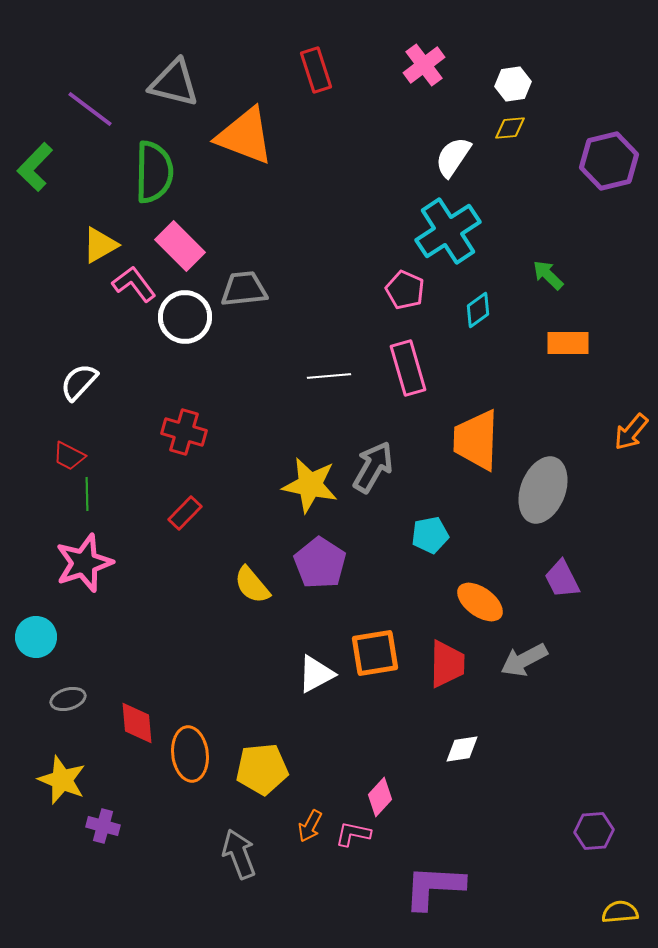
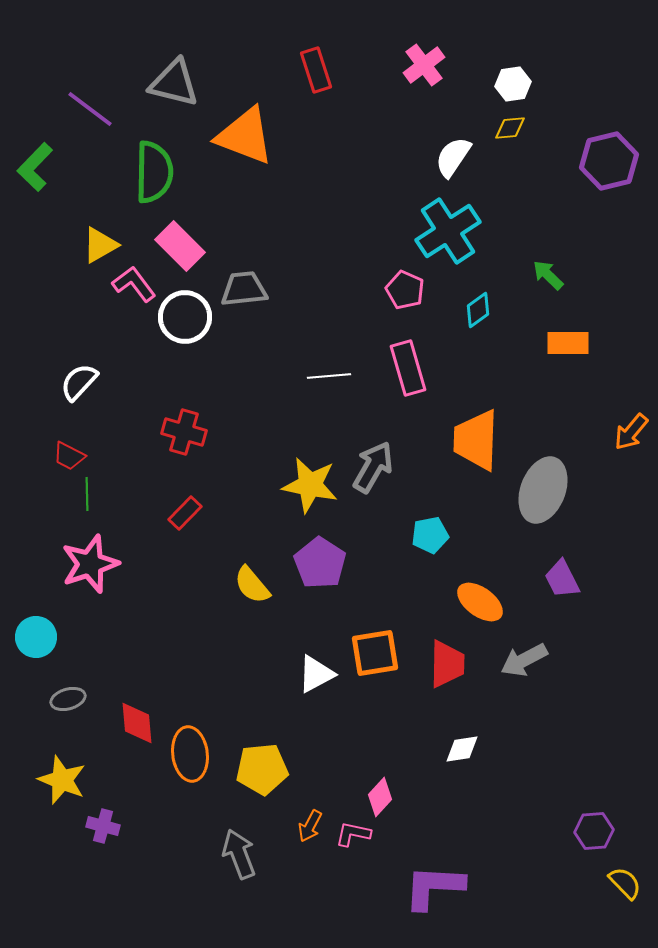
pink star at (84, 563): moved 6 px right, 1 px down
yellow semicircle at (620, 912): moved 5 px right, 29 px up; rotated 51 degrees clockwise
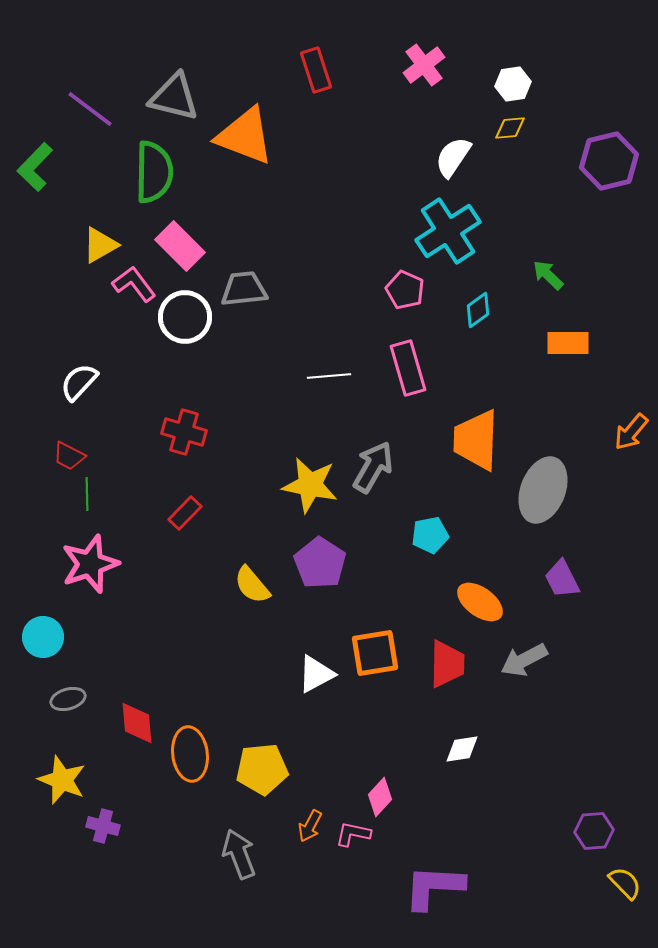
gray triangle at (174, 83): moved 14 px down
cyan circle at (36, 637): moved 7 px right
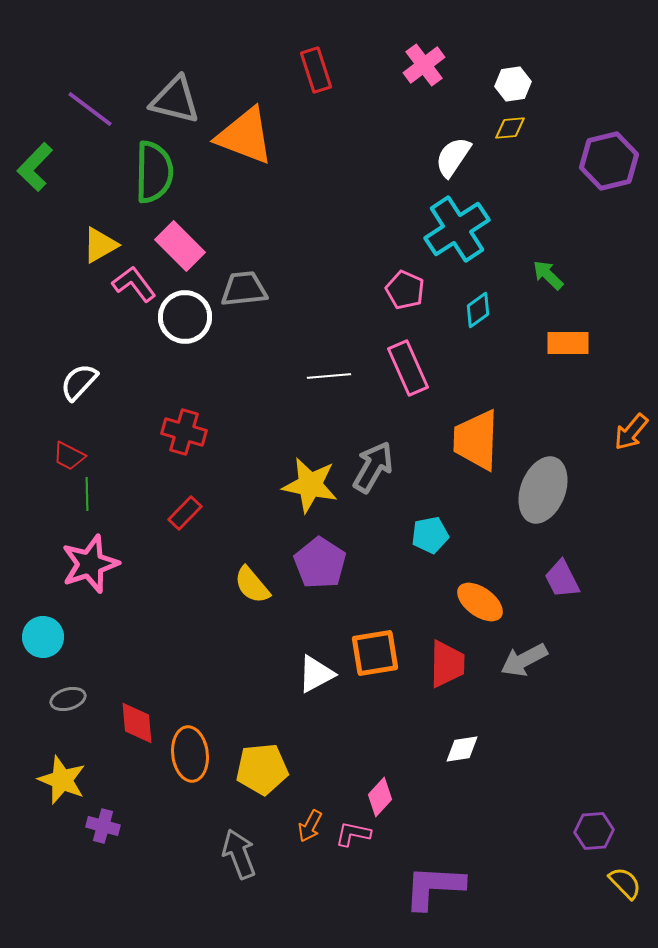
gray triangle at (174, 97): moved 1 px right, 3 px down
cyan cross at (448, 231): moved 9 px right, 2 px up
pink rectangle at (408, 368): rotated 8 degrees counterclockwise
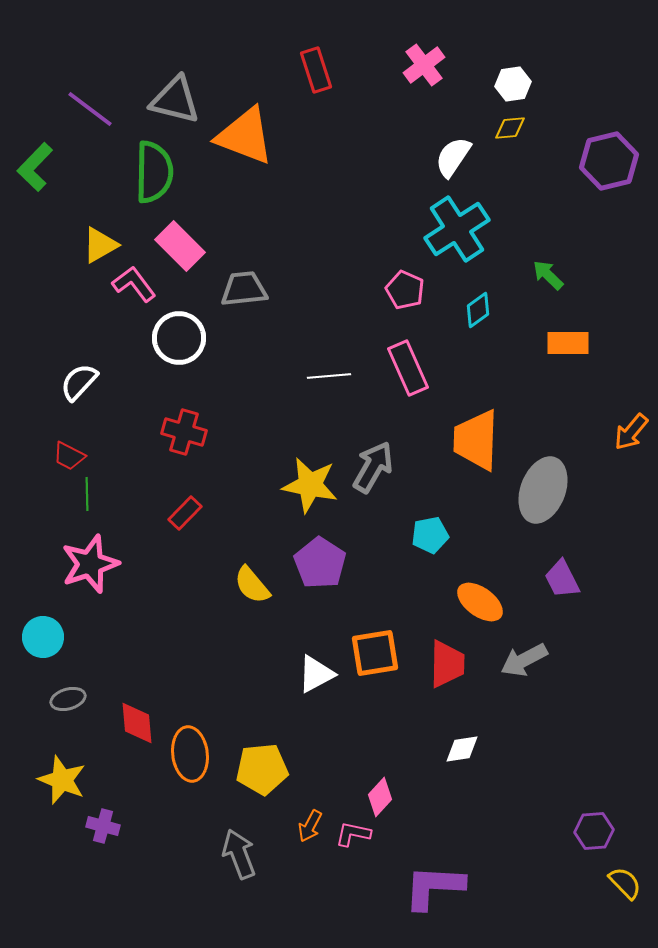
white circle at (185, 317): moved 6 px left, 21 px down
